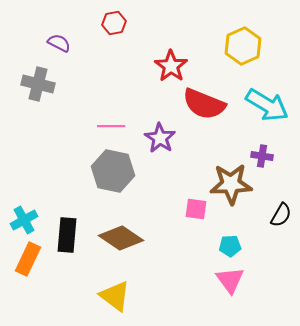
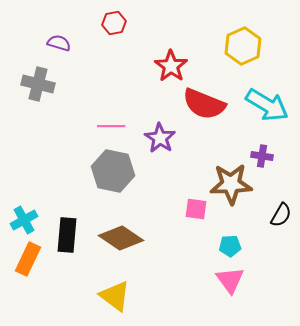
purple semicircle: rotated 10 degrees counterclockwise
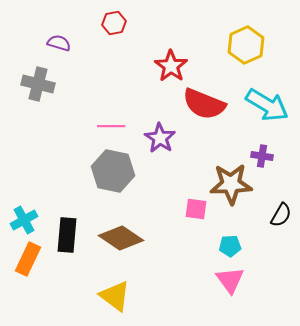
yellow hexagon: moved 3 px right, 1 px up
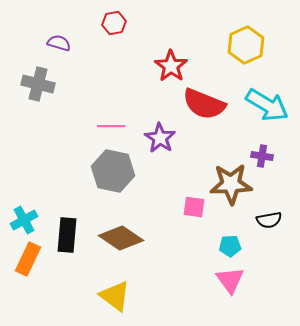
pink square: moved 2 px left, 2 px up
black semicircle: moved 12 px left, 5 px down; rotated 50 degrees clockwise
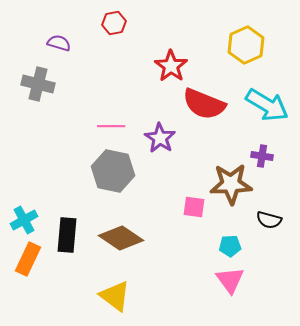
black semicircle: rotated 25 degrees clockwise
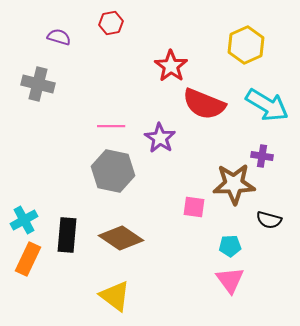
red hexagon: moved 3 px left
purple semicircle: moved 6 px up
brown star: moved 3 px right
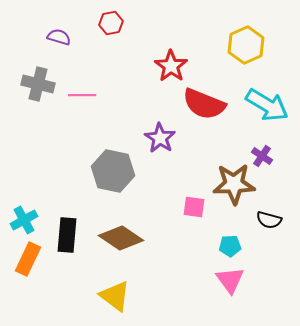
pink line: moved 29 px left, 31 px up
purple cross: rotated 25 degrees clockwise
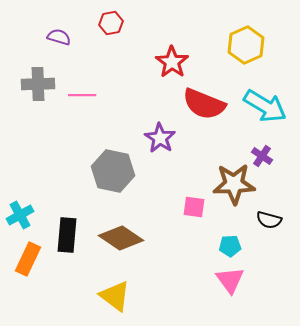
red star: moved 1 px right, 4 px up
gray cross: rotated 16 degrees counterclockwise
cyan arrow: moved 2 px left, 1 px down
cyan cross: moved 4 px left, 5 px up
